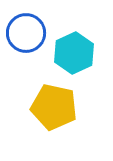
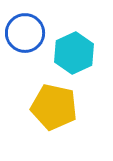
blue circle: moved 1 px left
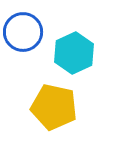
blue circle: moved 2 px left, 1 px up
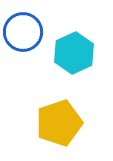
yellow pentagon: moved 5 px right, 16 px down; rotated 30 degrees counterclockwise
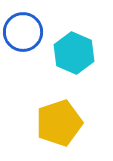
cyan hexagon: rotated 12 degrees counterclockwise
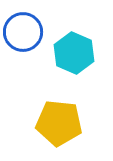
yellow pentagon: rotated 24 degrees clockwise
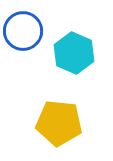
blue circle: moved 1 px up
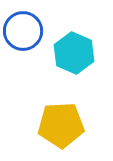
yellow pentagon: moved 2 px right, 2 px down; rotated 9 degrees counterclockwise
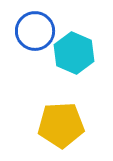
blue circle: moved 12 px right
